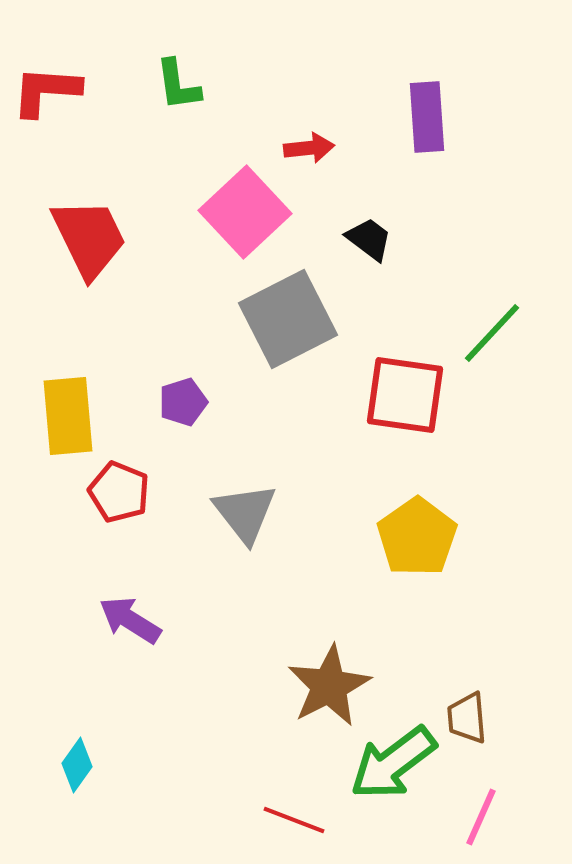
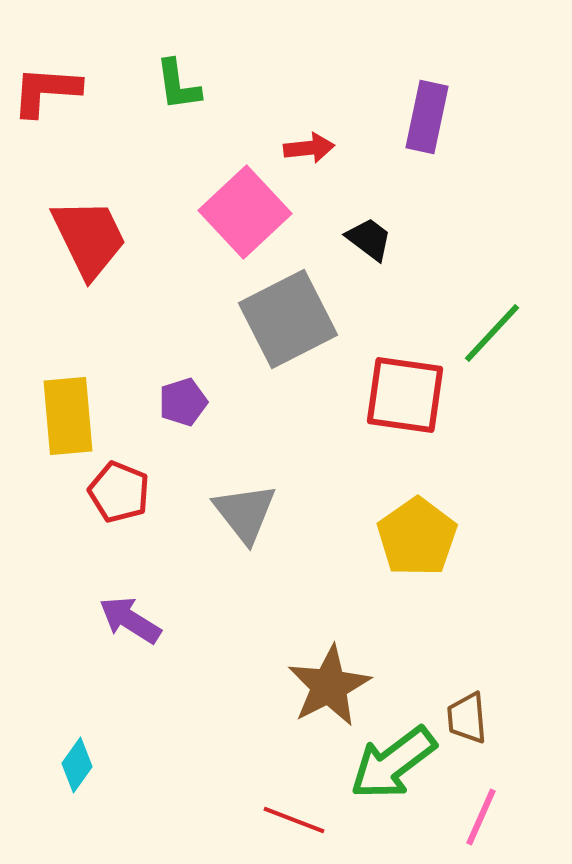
purple rectangle: rotated 16 degrees clockwise
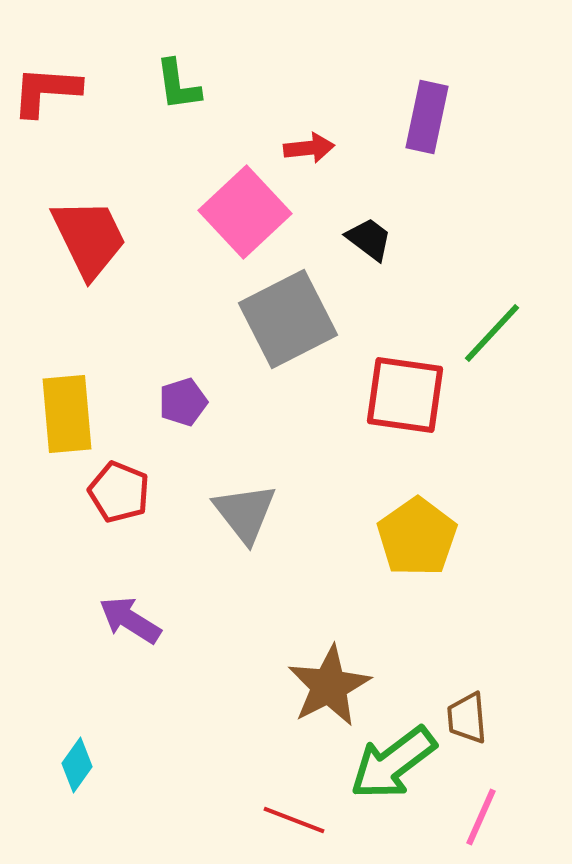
yellow rectangle: moved 1 px left, 2 px up
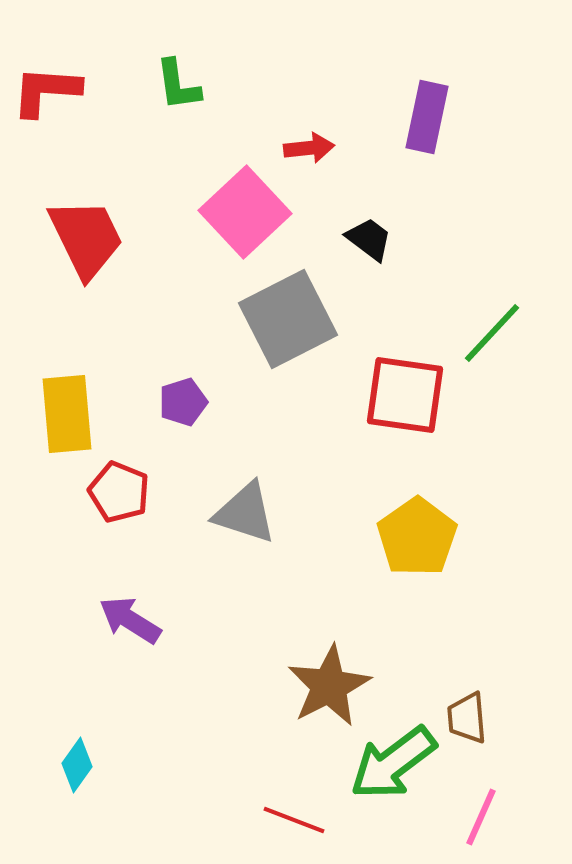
red trapezoid: moved 3 px left
gray triangle: rotated 34 degrees counterclockwise
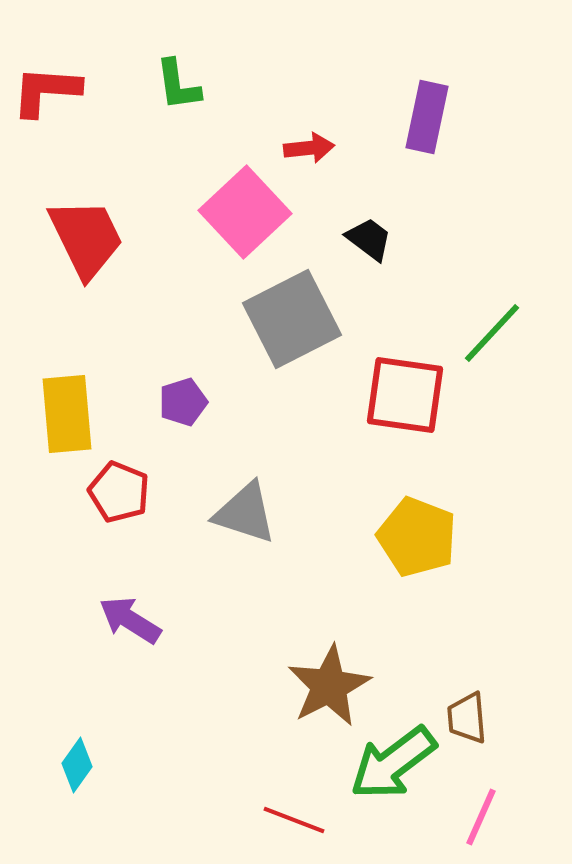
gray square: moved 4 px right
yellow pentagon: rotated 16 degrees counterclockwise
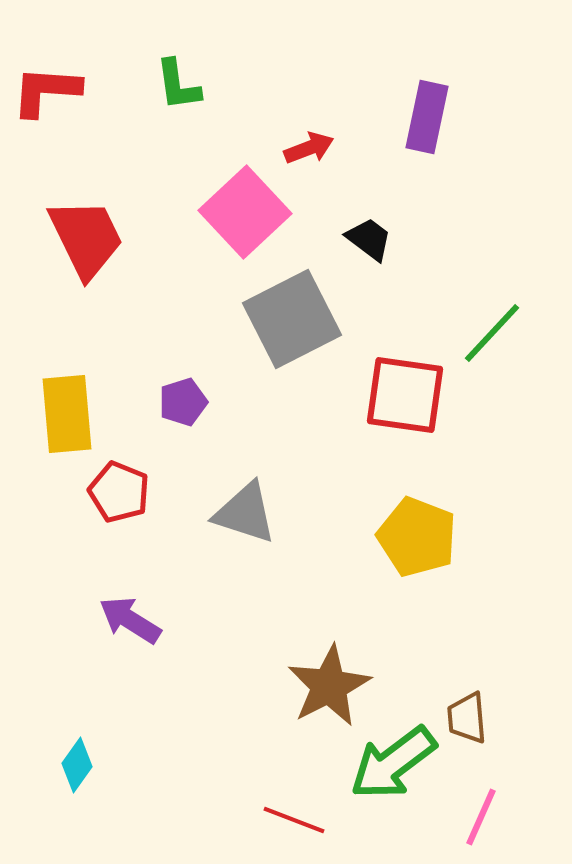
red arrow: rotated 15 degrees counterclockwise
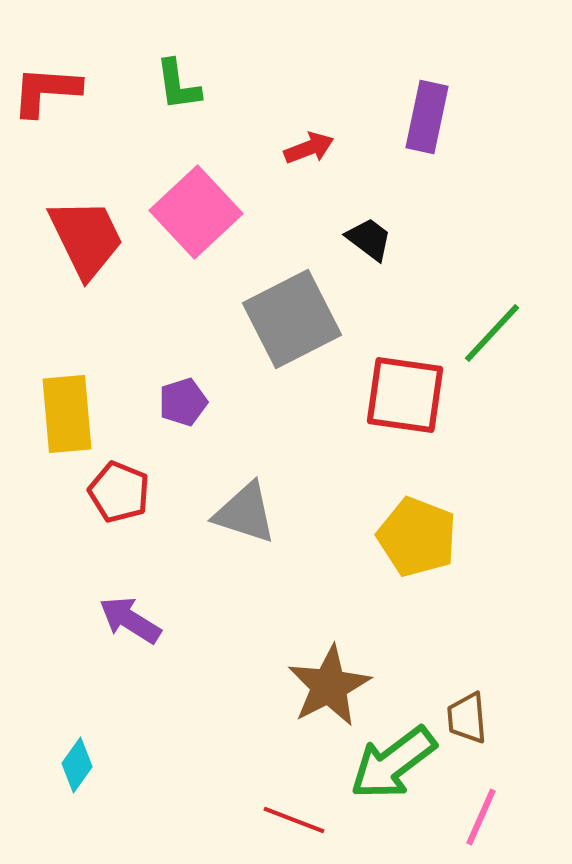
pink square: moved 49 px left
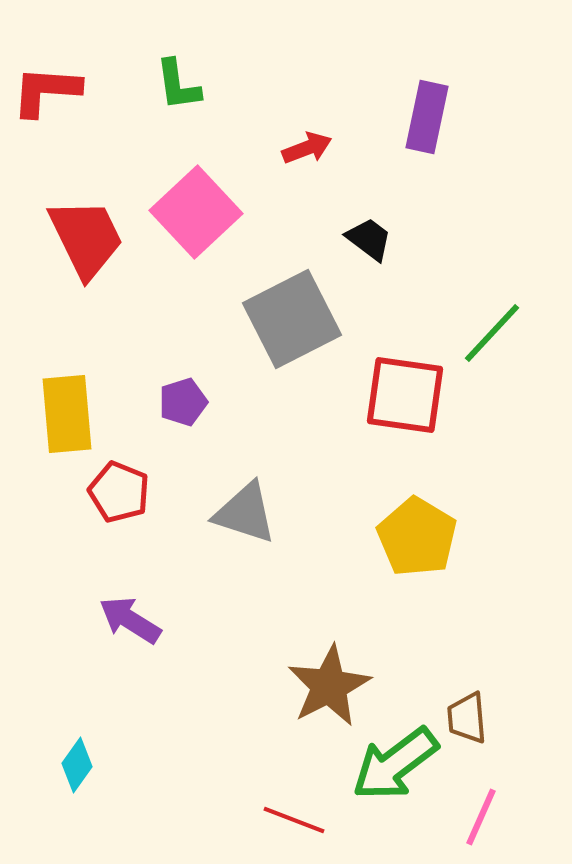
red arrow: moved 2 px left
yellow pentagon: rotated 10 degrees clockwise
green arrow: moved 2 px right, 1 px down
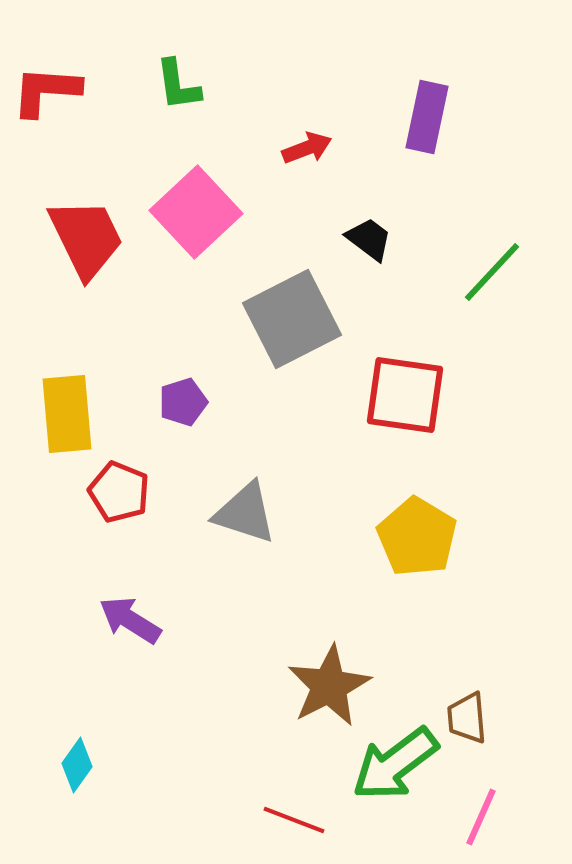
green line: moved 61 px up
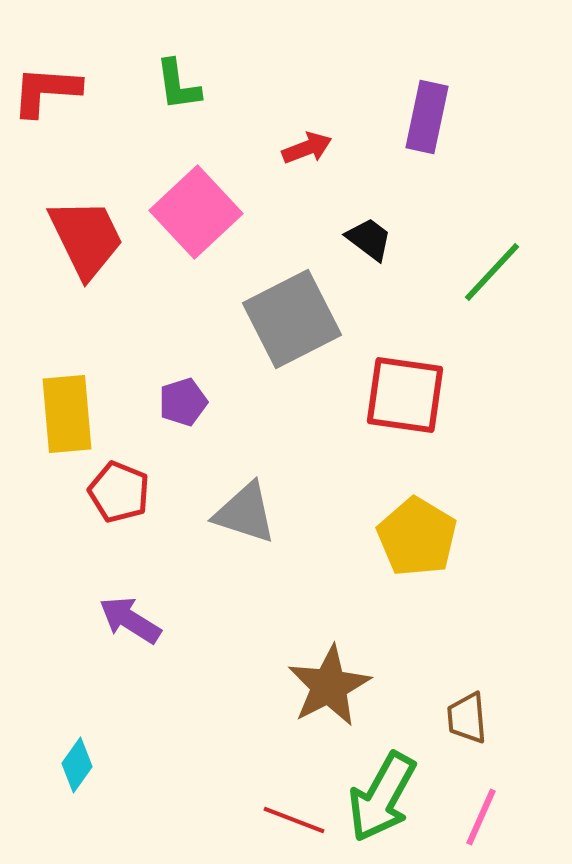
green arrow: moved 13 px left, 33 px down; rotated 24 degrees counterclockwise
